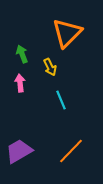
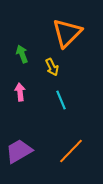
yellow arrow: moved 2 px right
pink arrow: moved 9 px down
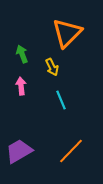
pink arrow: moved 1 px right, 6 px up
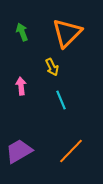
green arrow: moved 22 px up
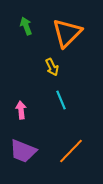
green arrow: moved 4 px right, 6 px up
pink arrow: moved 24 px down
purple trapezoid: moved 4 px right; rotated 128 degrees counterclockwise
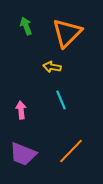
yellow arrow: rotated 126 degrees clockwise
purple trapezoid: moved 3 px down
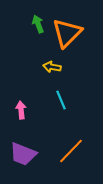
green arrow: moved 12 px right, 2 px up
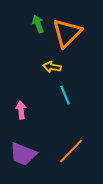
cyan line: moved 4 px right, 5 px up
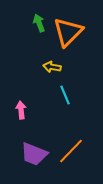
green arrow: moved 1 px right, 1 px up
orange triangle: moved 1 px right, 1 px up
purple trapezoid: moved 11 px right
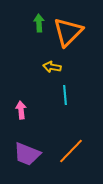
green arrow: rotated 18 degrees clockwise
cyan line: rotated 18 degrees clockwise
purple trapezoid: moved 7 px left
